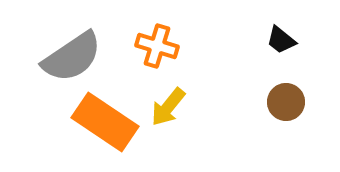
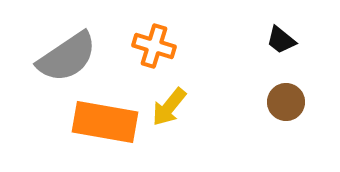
orange cross: moved 3 px left
gray semicircle: moved 5 px left
yellow arrow: moved 1 px right
orange rectangle: rotated 24 degrees counterclockwise
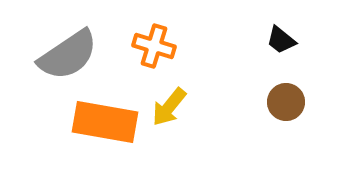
gray semicircle: moved 1 px right, 2 px up
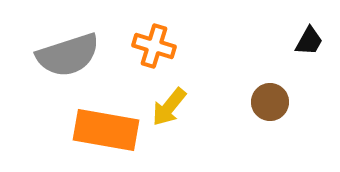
black trapezoid: moved 28 px right, 1 px down; rotated 100 degrees counterclockwise
gray semicircle: rotated 16 degrees clockwise
brown circle: moved 16 px left
orange rectangle: moved 1 px right, 8 px down
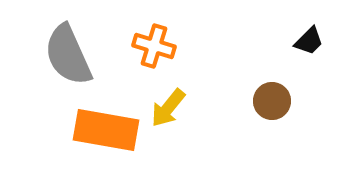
black trapezoid: rotated 16 degrees clockwise
gray semicircle: rotated 84 degrees clockwise
brown circle: moved 2 px right, 1 px up
yellow arrow: moved 1 px left, 1 px down
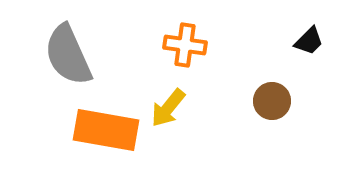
orange cross: moved 31 px right, 1 px up; rotated 9 degrees counterclockwise
